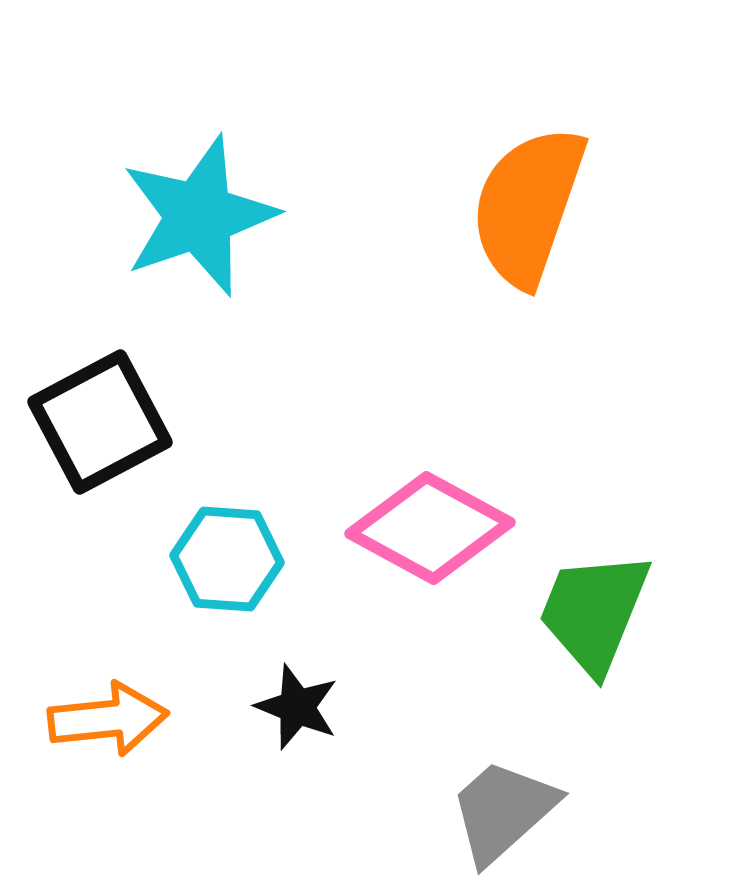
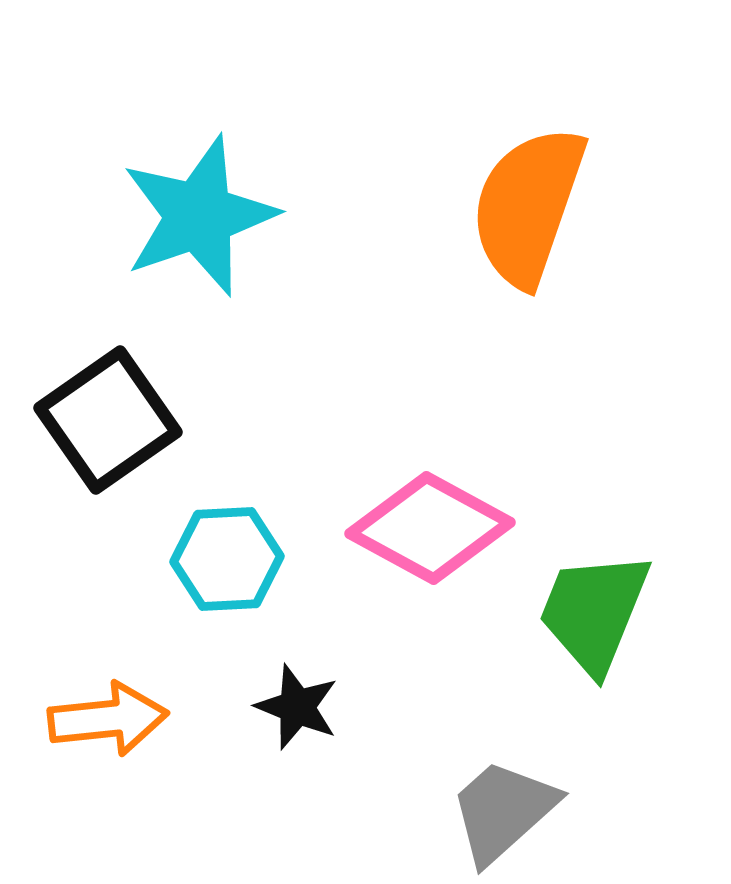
black square: moved 8 px right, 2 px up; rotated 7 degrees counterclockwise
cyan hexagon: rotated 7 degrees counterclockwise
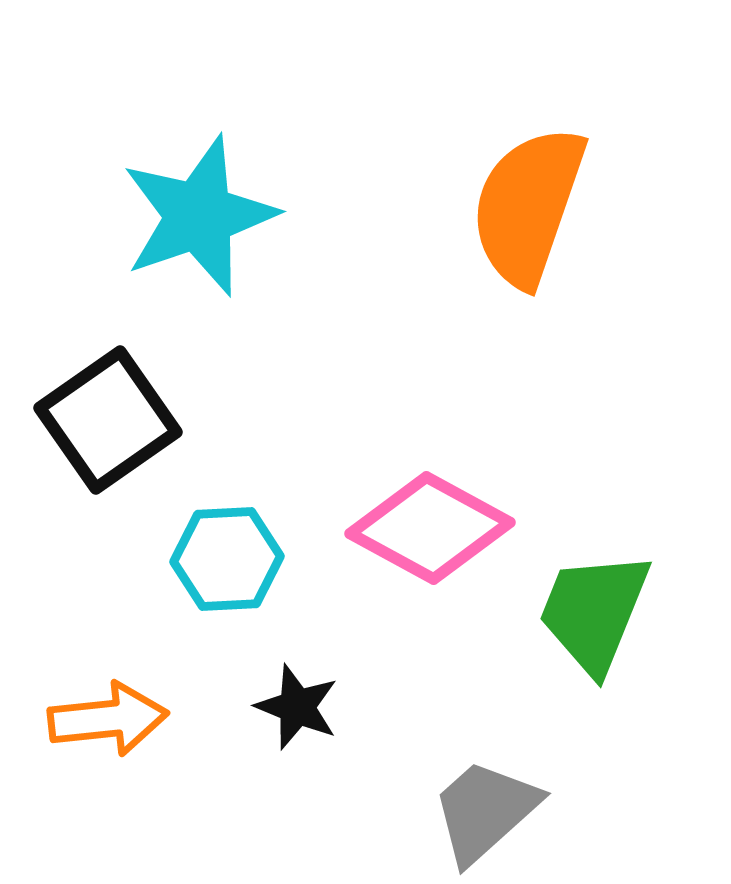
gray trapezoid: moved 18 px left
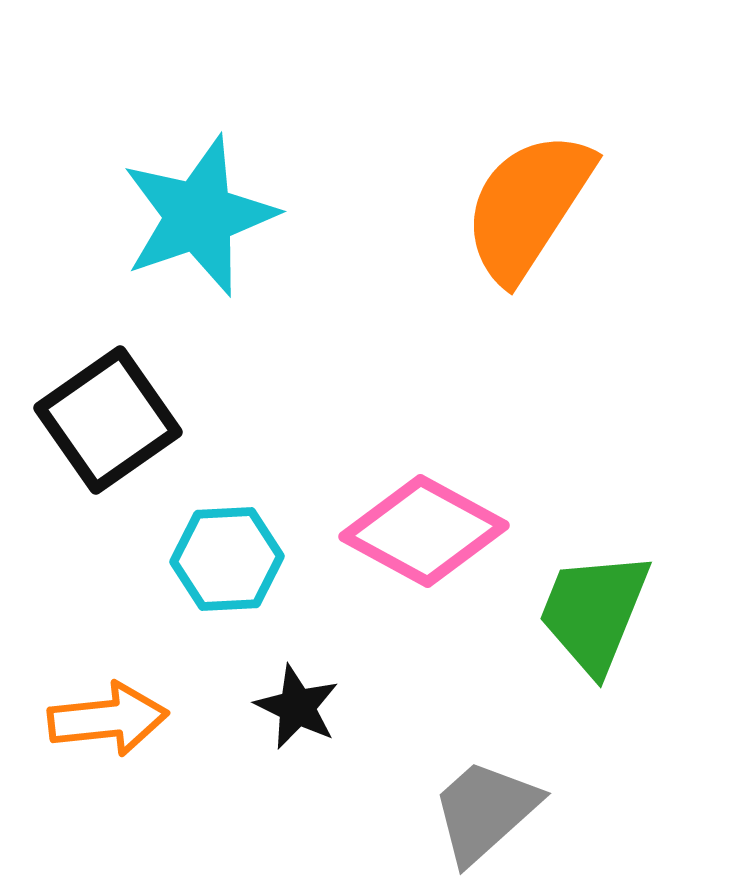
orange semicircle: rotated 14 degrees clockwise
pink diamond: moved 6 px left, 3 px down
black star: rotated 4 degrees clockwise
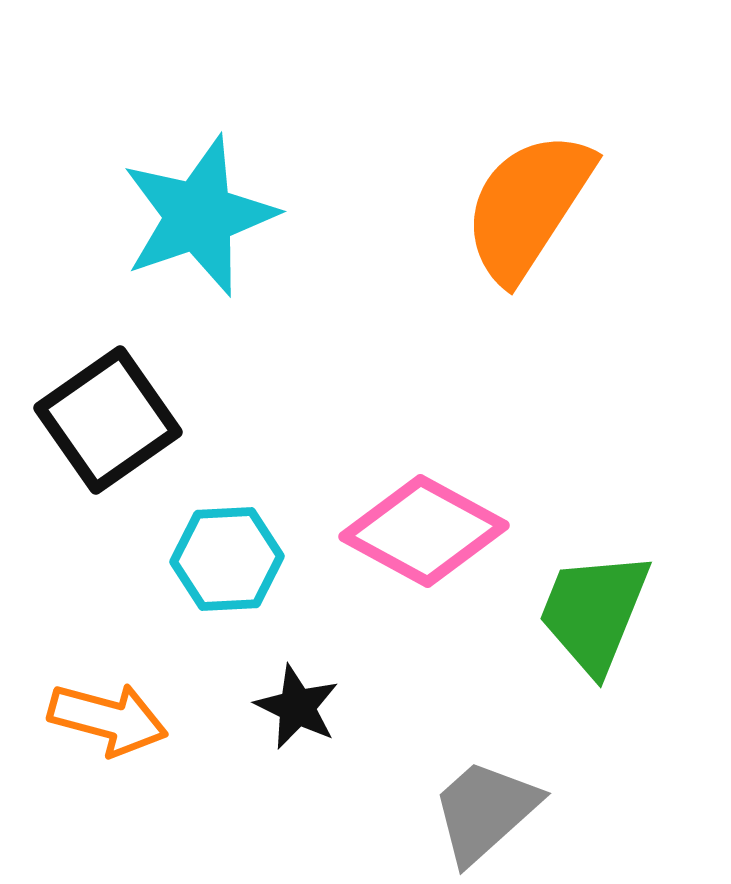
orange arrow: rotated 21 degrees clockwise
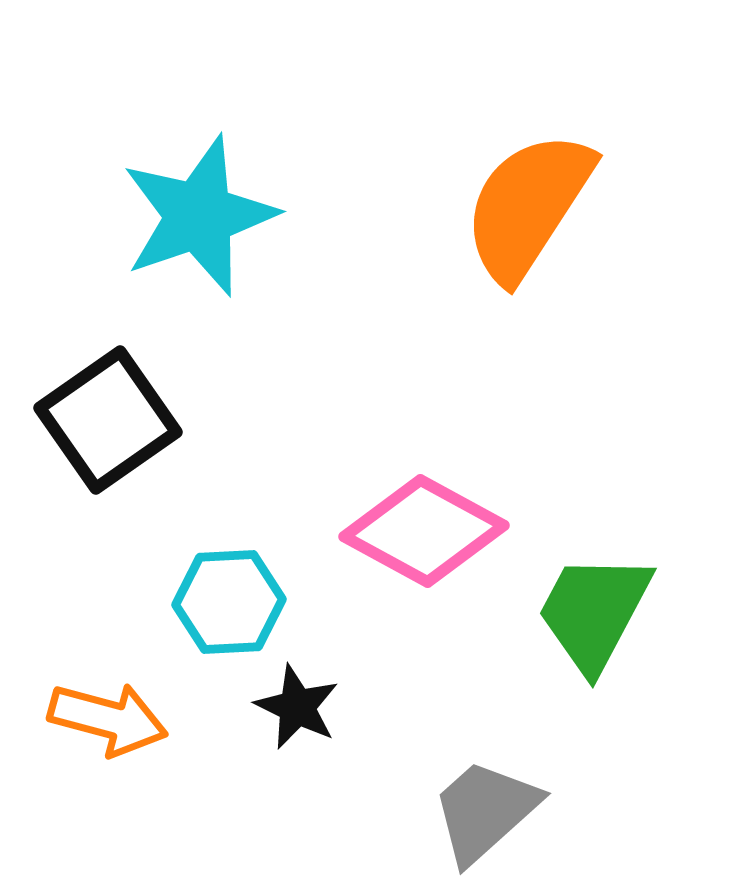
cyan hexagon: moved 2 px right, 43 px down
green trapezoid: rotated 6 degrees clockwise
